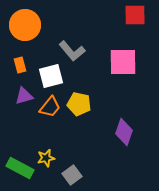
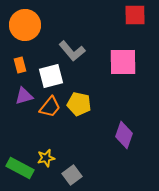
purple diamond: moved 3 px down
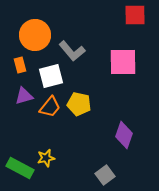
orange circle: moved 10 px right, 10 px down
gray square: moved 33 px right
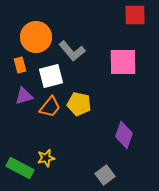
orange circle: moved 1 px right, 2 px down
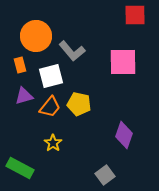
orange circle: moved 1 px up
yellow star: moved 7 px right, 15 px up; rotated 24 degrees counterclockwise
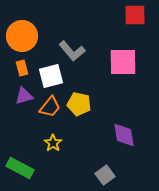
orange circle: moved 14 px left
orange rectangle: moved 2 px right, 3 px down
purple diamond: rotated 28 degrees counterclockwise
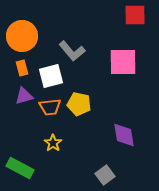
orange trapezoid: rotated 45 degrees clockwise
